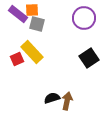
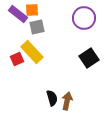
gray square: moved 3 px down; rotated 28 degrees counterclockwise
black semicircle: rotated 91 degrees clockwise
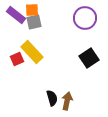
purple rectangle: moved 2 px left, 1 px down
purple circle: moved 1 px right
gray square: moved 3 px left, 5 px up
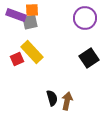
purple rectangle: rotated 18 degrees counterclockwise
gray square: moved 4 px left
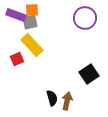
yellow rectangle: moved 7 px up
black square: moved 16 px down
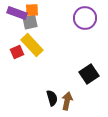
purple rectangle: moved 1 px right, 2 px up
red square: moved 7 px up
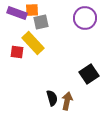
gray square: moved 11 px right
yellow rectangle: moved 1 px right, 2 px up
red square: rotated 32 degrees clockwise
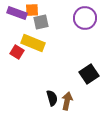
yellow rectangle: rotated 25 degrees counterclockwise
red square: rotated 24 degrees clockwise
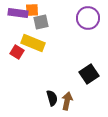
purple rectangle: moved 1 px right; rotated 12 degrees counterclockwise
purple circle: moved 3 px right
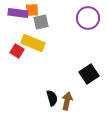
red square: moved 1 px up
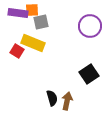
purple circle: moved 2 px right, 8 px down
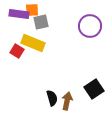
purple rectangle: moved 1 px right, 1 px down
black square: moved 5 px right, 15 px down
